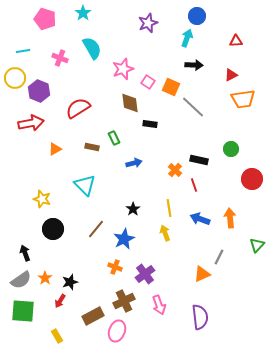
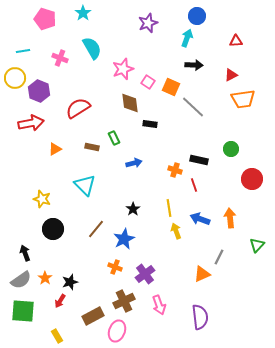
orange cross at (175, 170): rotated 24 degrees counterclockwise
yellow arrow at (165, 233): moved 11 px right, 2 px up
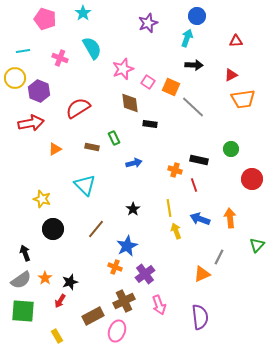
blue star at (124, 239): moved 3 px right, 7 px down
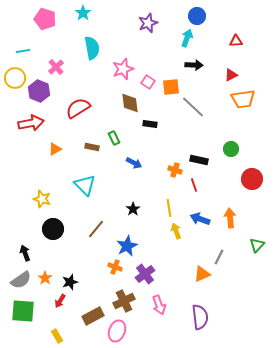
cyan semicircle at (92, 48): rotated 20 degrees clockwise
pink cross at (60, 58): moved 4 px left, 9 px down; rotated 28 degrees clockwise
orange square at (171, 87): rotated 30 degrees counterclockwise
blue arrow at (134, 163): rotated 42 degrees clockwise
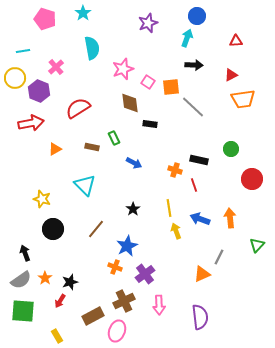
pink arrow at (159, 305): rotated 18 degrees clockwise
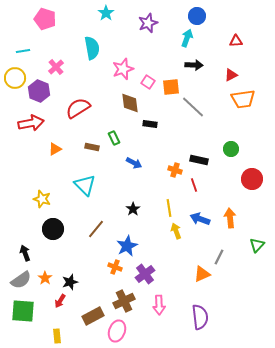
cyan star at (83, 13): moved 23 px right
yellow rectangle at (57, 336): rotated 24 degrees clockwise
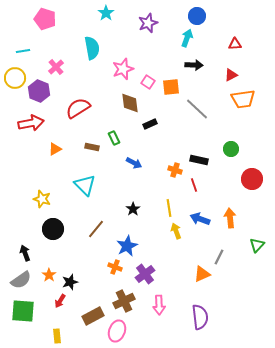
red triangle at (236, 41): moved 1 px left, 3 px down
gray line at (193, 107): moved 4 px right, 2 px down
black rectangle at (150, 124): rotated 32 degrees counterclockwise
orange star at (45, 278): moved 4 px right, 3 px up
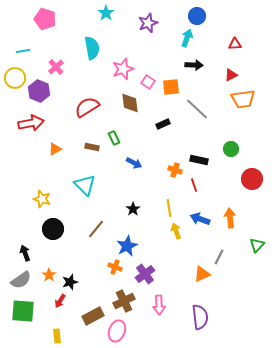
red semicircle at (78, 108): moved 9 px right, 1 px up
black rectangle at (150, 124): moved 13 px right
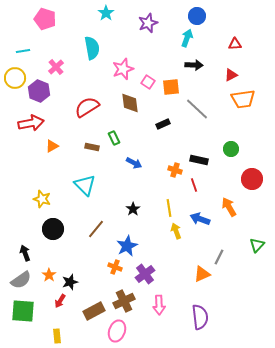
orange triangle at (55, 149): moved 3 px left, 3 px up
orange arrow at (230, 218): moved 1 px left, 11 px up; rotated 24 degrees counterclockwise
brown rectangle at (93, 316): moved 1 px right, 5 px up
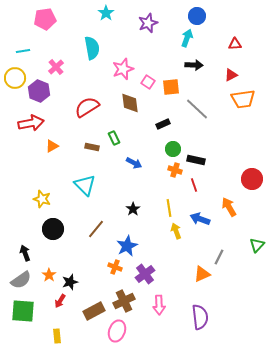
pink pentagon at (45, 19): rotated 25 degrees counterclockwise
green circle at (231, 149): moved 58 px left
black rectangle at (199, 160): moved 3 px left
